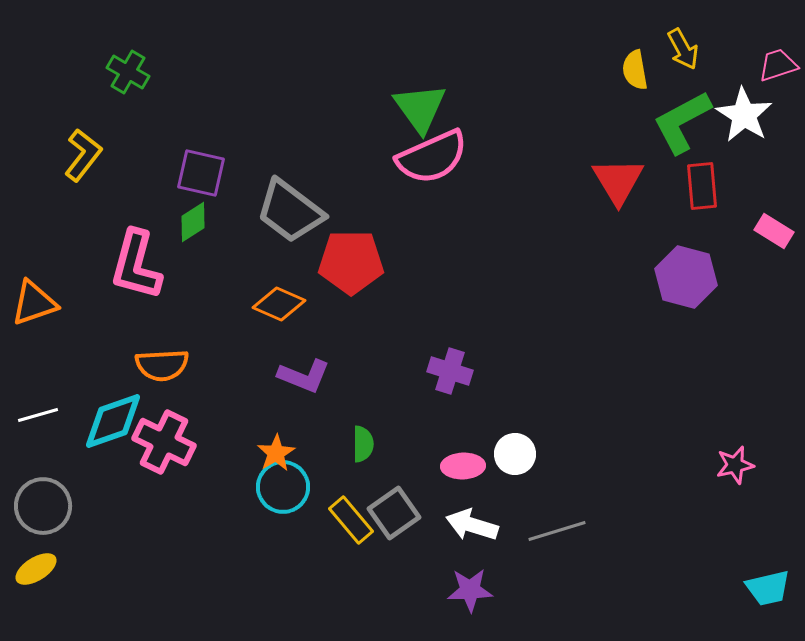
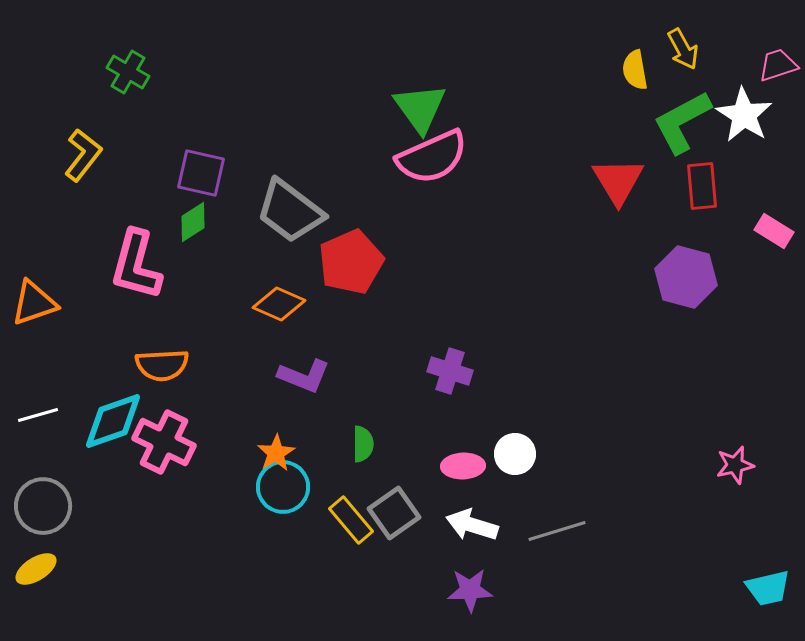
red pentagon: rotated 24 degrees counterclockwise
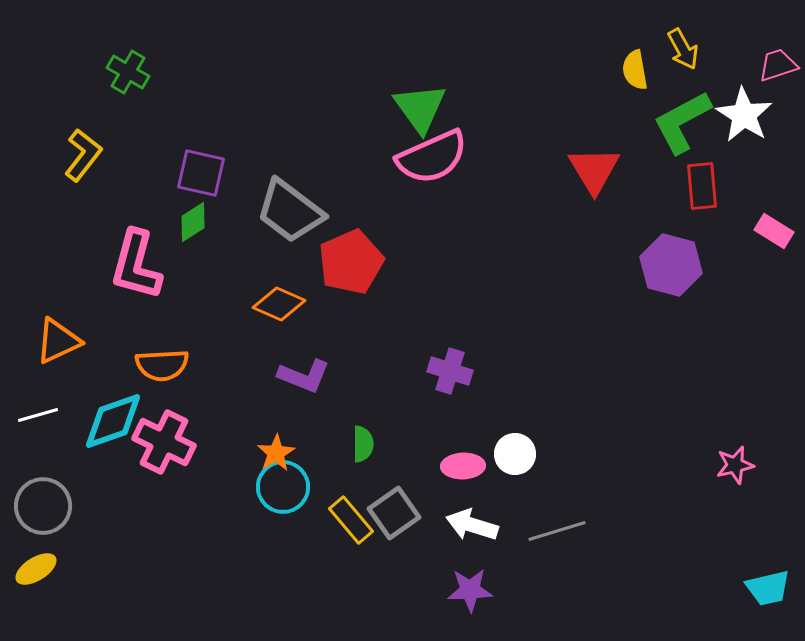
red triangle: moved 24 px left, 11 px up
purple hexagon: moved 15 px left, 12 px up
orange triangle: moved 24 px right, 38 px down; rotated 6 degrees counterclockwise
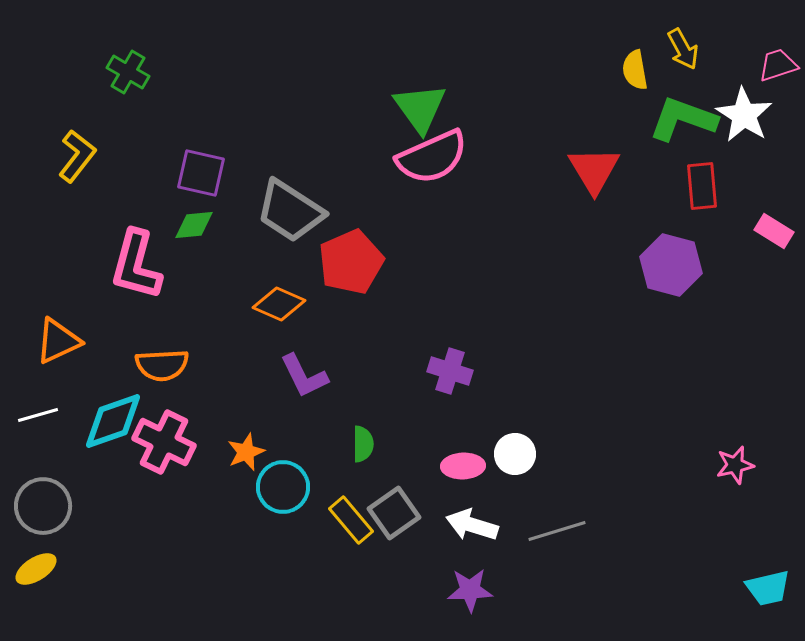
green L-shape: moved 1 px right, 3 px up; rotated 48 degrees clockwise
yellow L-shape: moved 6 px left, 1 px down
gray trapezoid: rotated 4 degrees counterclockwise
green diamond: moved 1 px right, 3 px down; rotated 27 degrees clockwise
purple L-shape: rotated 42 degrees clockwise
orange star: moved 30 px left, 1 px up; rotated 9 degrees clockwise
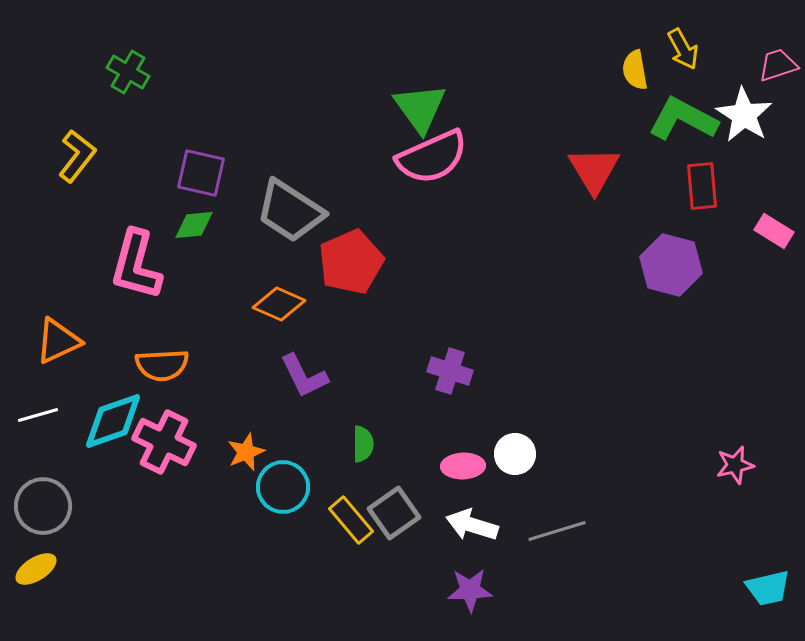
green L-shape: rotated 8 degrees clockwise
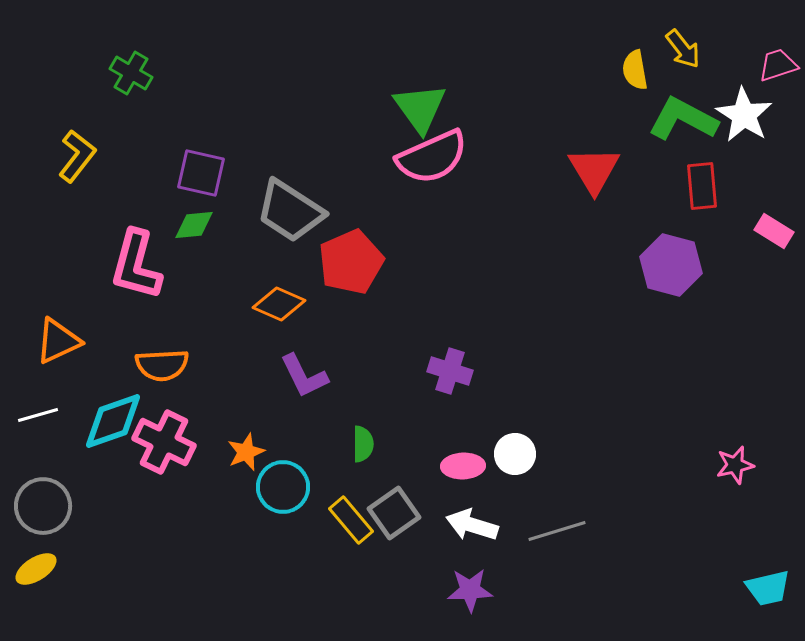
yellow arrow: rotated 9 degrees counterclockwise
green cross: moved 3 px right, 1 px down
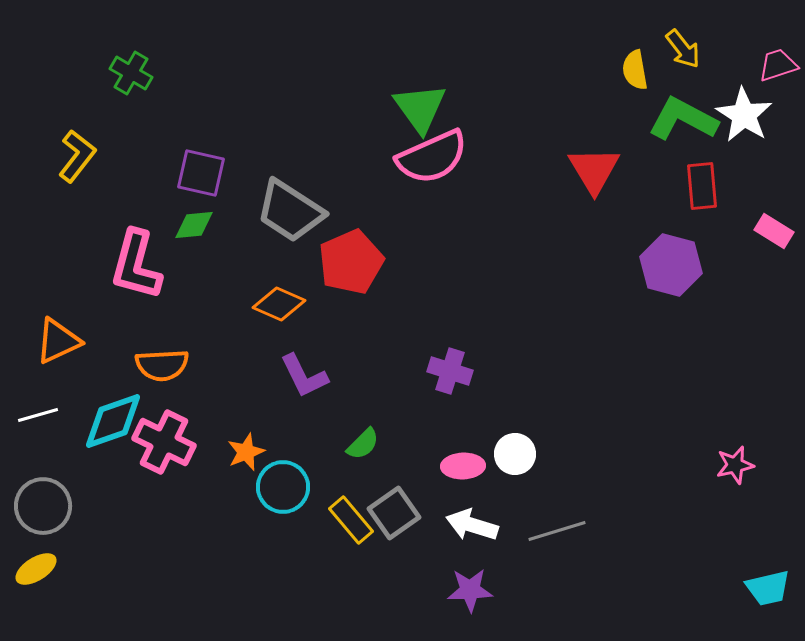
green semicircle: rotated 45 degrees clockwise
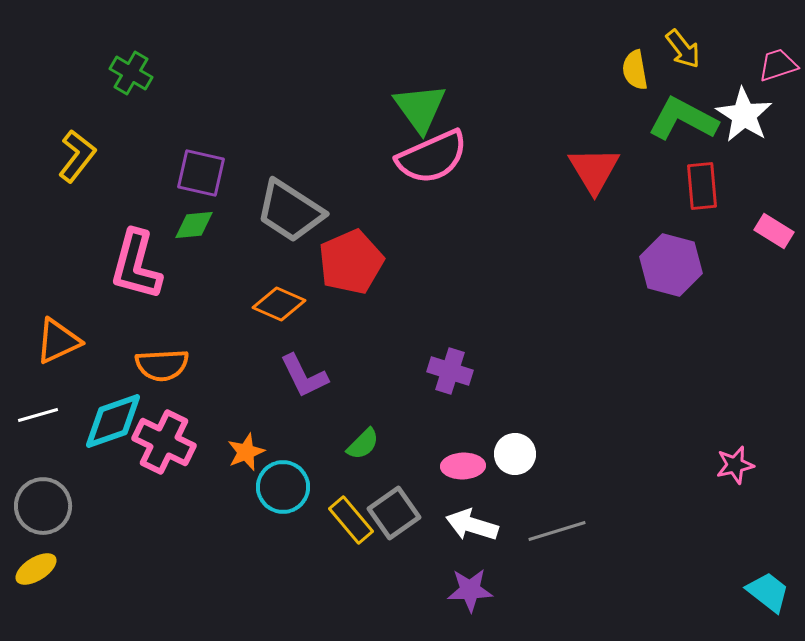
cyan trapezoid: moved 4 px down; rotated 129 degrees counterclockwise
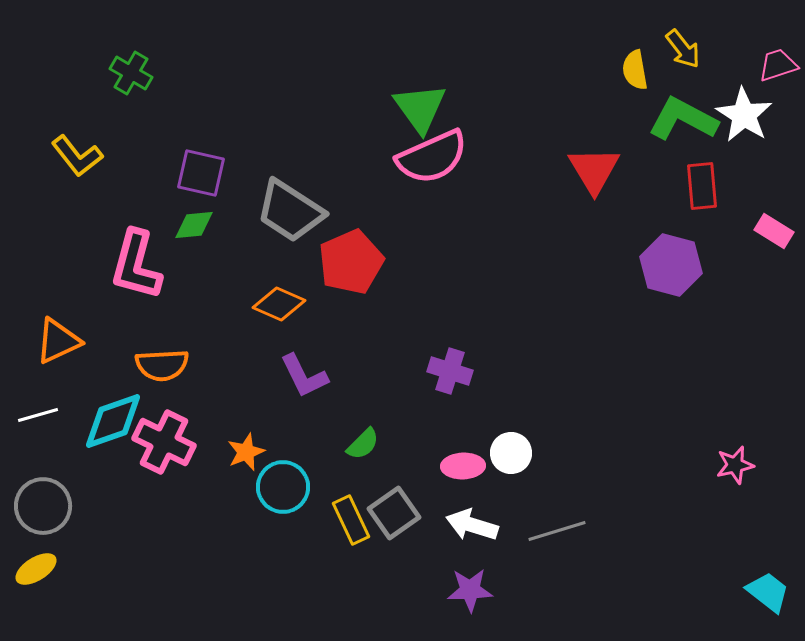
yellow L-shape: rotated 104 degrees clockwise
white circle: moved 4 px left, 1 px up
yellow rectangle: rotated 15 degrees clockwise
